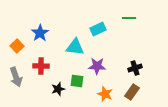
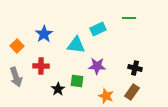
blue star: moved 4 px right, 1 px down
cyan triangle: moved 1 px right, 2 px up
black cross: rotated 32 degrees clockwise
black star: rotated 16 degrees counterclockwise
orange star: moved 1 px right, 2 px down
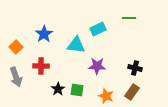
orange square: moved 1 px left, 1 px down
green square: moved 9 px down
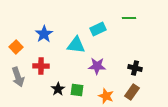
gray arrow: moved 2 px right
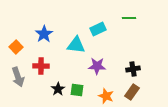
black cross: moved 2 px left, 1 px down; rotated 24 degrees counterclockwise
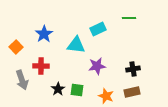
purple star: rotated 12 degrees counterclockwise
gray arrow: moved 4 px right, 3 px down
brown rectangle: rotated 42 degrees clockwise
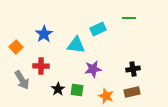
purple star: moved 4 px left, 3 px down
gray arrow: rotated 12 degrees counterclockwise
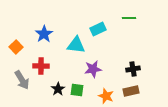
brown rectangle: moved 1 px left, 1 px up
